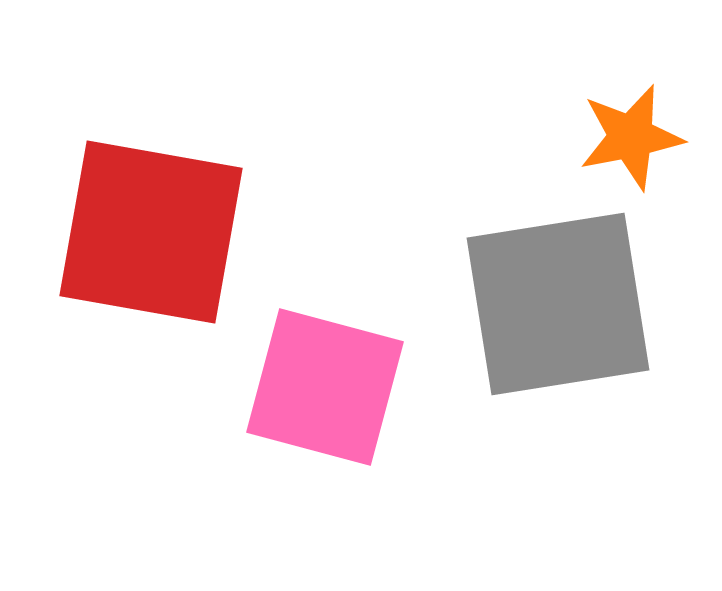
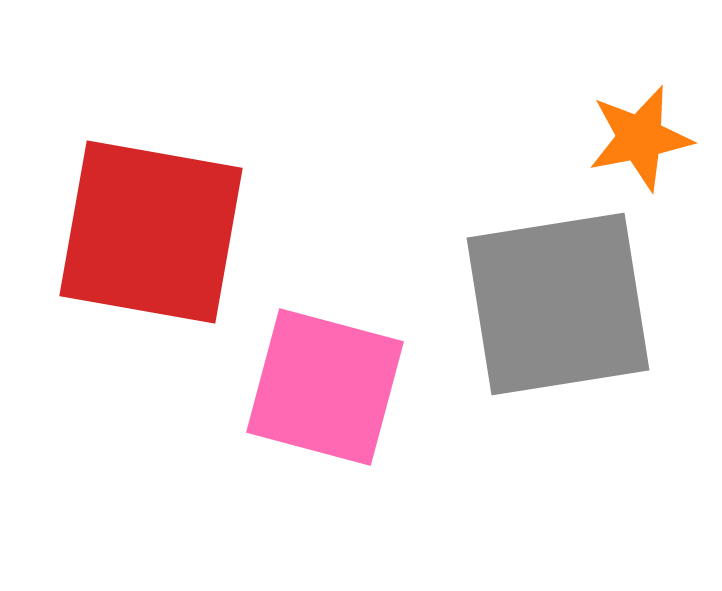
orange star: moved 9 px right, 1 px down
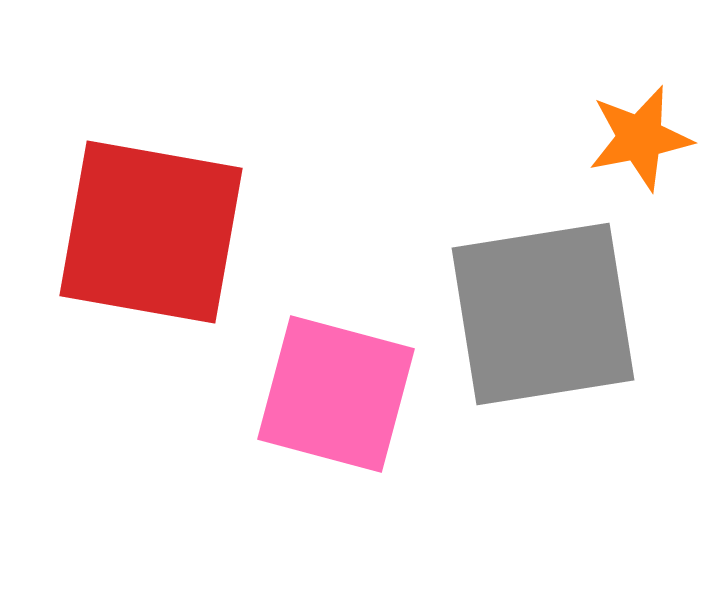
gray square: moved 15 px left, 10 px down
pink square: moved 11 px right, 7 px down
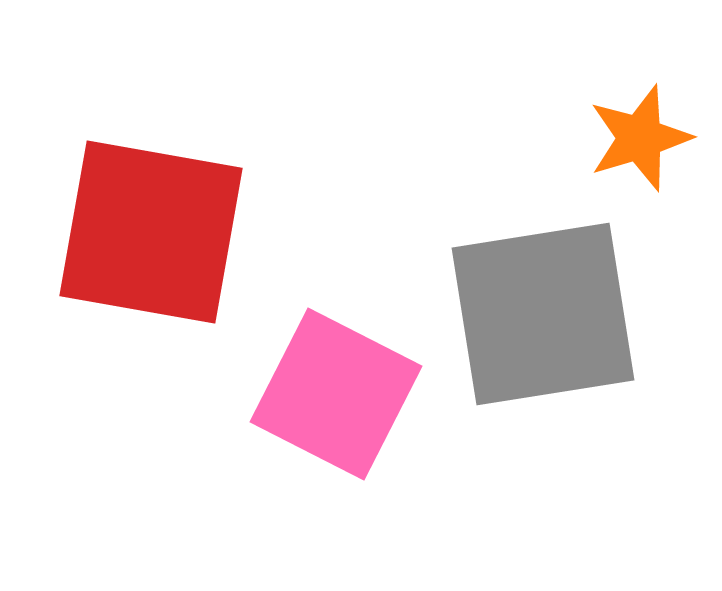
orange star: rotated 6 degrees counterclockwise
pink square: rotated 12 degrees clockwise
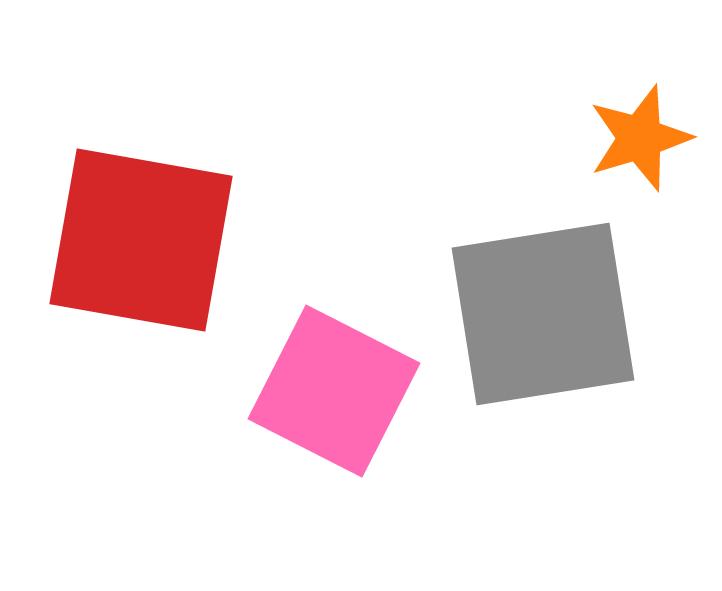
red square: moved 10 px left, 8 px down
pink square: moved 2 px left, 3 px up
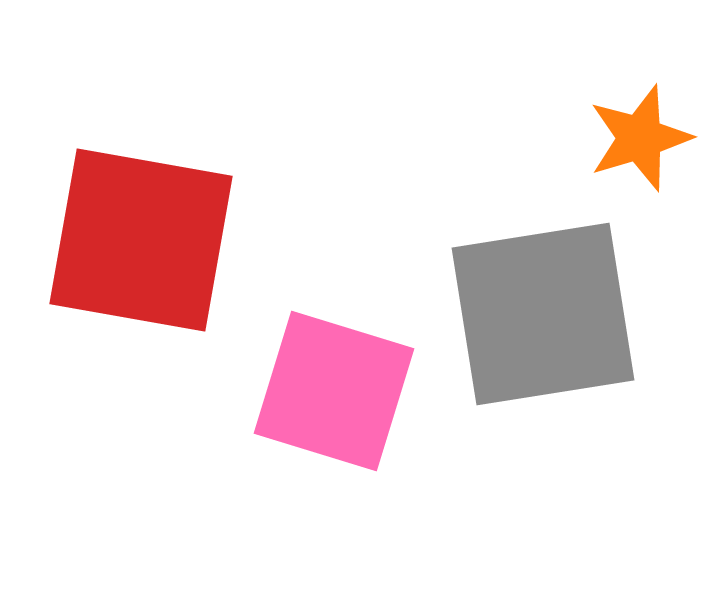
pink square: rotated 10 degrees counterclockwise
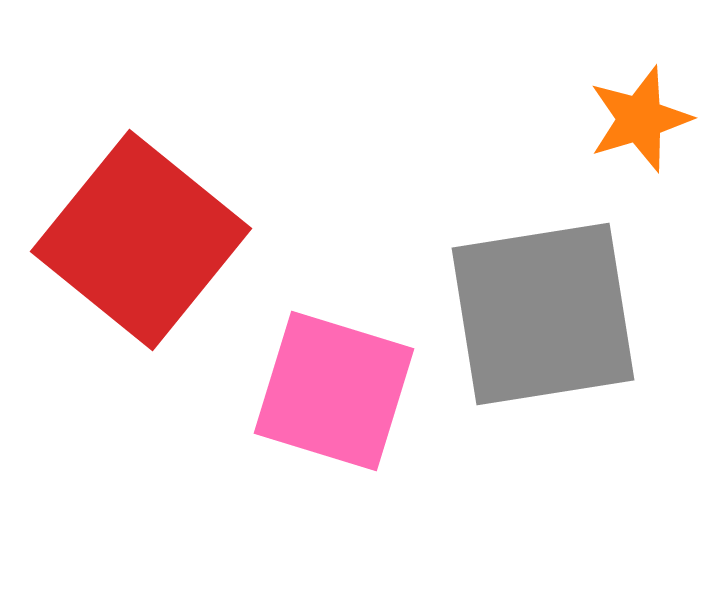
orange star: moved 19 px up
red square: rotated 29 degrees clockwise
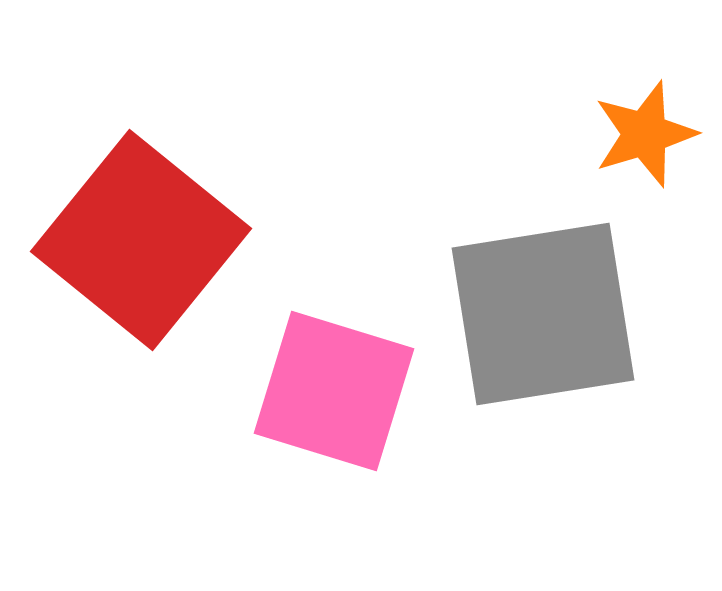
orange star: moved 5 px right, 15 px down
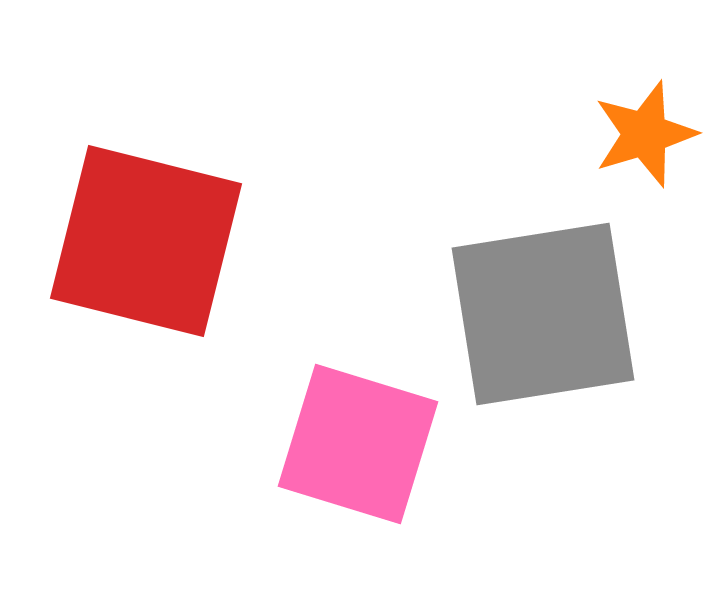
red square: moved 5 px right, 1 px down; rotated 25 degrees counterclockwise
pink square: moved 24 px right, 53 px down
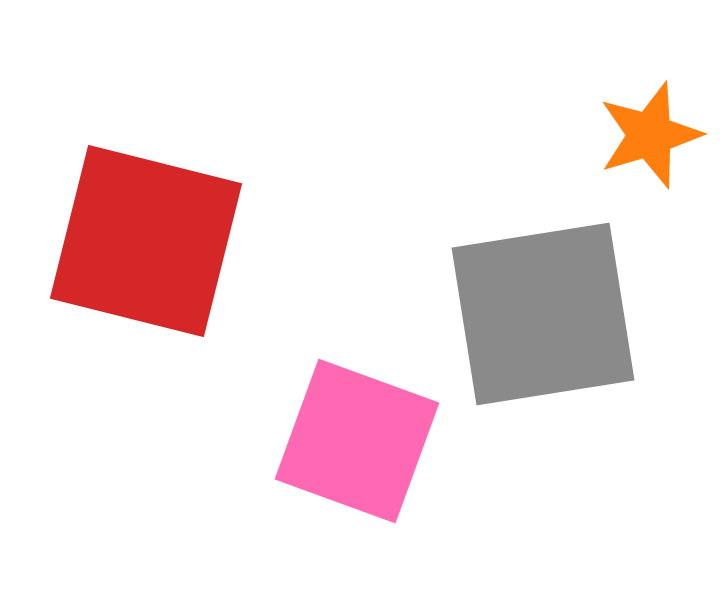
orange star: moved 5 px right, 1 px down
pink square: moved 1 px left, 3 px up; rotated 3 degrees clockwise
